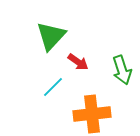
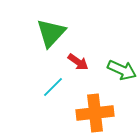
green triangle: moved 3 px up
green arrow: rotated 48 degrees counterclockwise
orange cross: moved 3 px right, 1 px up
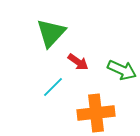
orange cross: moved 1 px right
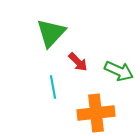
red arrow: rotated 10 degrees clockwise
green arrow: moved 3 px left, 1 px down
cyan line: rotated 55 degrees counterclockwise
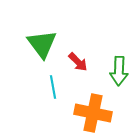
green triangle: moved 9 px left, 11 px down; rotated 20 degrees counterclockwise
green arrow: rotated 68 degrees clockwise
orange cross: moved 3 px left; rotated 18 degrees clockwise
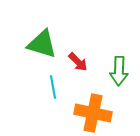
green triangle: rotated 36 degrees counterclockwise
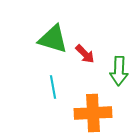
green triangle: moved 11 px right, 5 px up
red arrow: moved 7 px right, 8 px up
orange cross: rotated 15 degrees counterclockwise
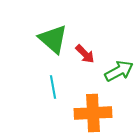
green triangle: rotated 24 degrees clockwise
green arrow: rotated 120 degrees counterclockwise
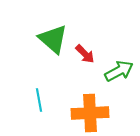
cyan line: moved 14 px left, 13 px down
orange cross: moved 3 px left
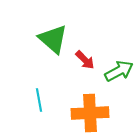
red arrow: moved 6 px down
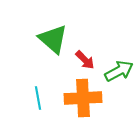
cyan line: moved 1 px left, 2 px up
orange cross: moved 7 px left, 15 px up
